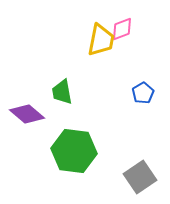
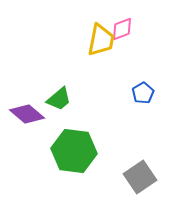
green trapezoid: moved 3 px left, 7 px down; rotated 120 degrees counterclockwise
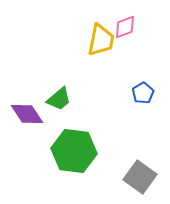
pink diamond: moved 3 px right, 2 px up
purple diamond: rotated 16 degrees clockwise
gray square: rotated 20 degrees counterclockwise
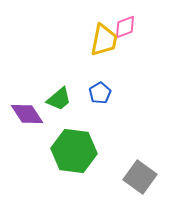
yellow trapezoid: moved 3 px right
blue pentagon: moved 43 px left
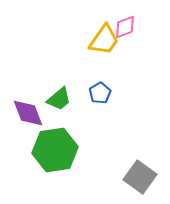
yellow trapezoid: rotated 24 degrees clockwise
purple diamond: moved 1 px right, 1 px up; rotated 12 degrees clockwise
green hexagon: moved 19 px left, 1 px up; rotated 15 degrees counterclockwise
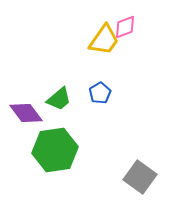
purple diamond: moved 2 px left; rotated 16 degrees counterclockwise
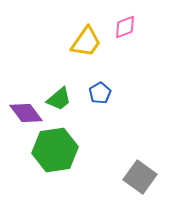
yellow trapezoid: moved 18 px left, 2 px down
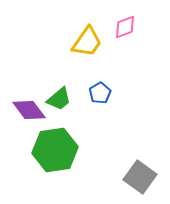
yellow trapezoid: moved 1 px right
purple diamond: moved 3 px right, 3 px up
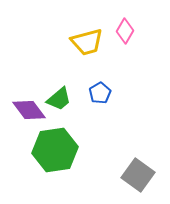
pink diamond: moved 4 px down; rotated 40 degrees counterclockwise
yellow trapezoid: rotated 40 degrees clockwise
gray square: moved 2 px left, 2 px up
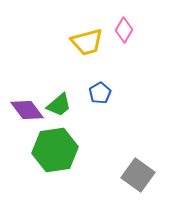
pink diamond: moved 1 px left, 1 px up
green trapezoid: moved 6 px down
purple diamond: moved 2 px left
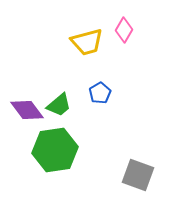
gray square: rotated 16 degrees counterclockwise
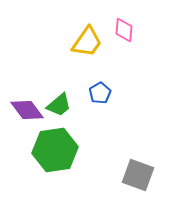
pink diamond: rotated 25 degrees counterclockwise
yellow trapezoid: rotated 40 degrees counterclockwise
